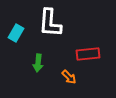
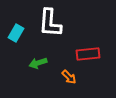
green arrow: rotated 66 degrees clockwise
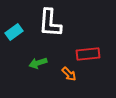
cyan rectangle: moved 2 px left, 1 px up; rotated 24 degrees clockwise
orange arrow: moved 3 px up
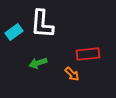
white L-shape: moved 8 px left, 1 px down
orange arrow: moved 3 px right
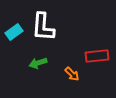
white L-shape: moved 1 px right, 3 px down
red rectangle: moved 9 px right, 2 px down
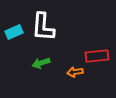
cyan rectangle: rotated 12 degrees clockwise
green arrow: moved 3 px right
orange arrow: moved 3 px right, 2 px up; rotated 126 degrees clockwise
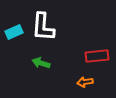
green arrow: rotated 36 degrees clockwise
orange arrow: moved 10 px right, 10 px down
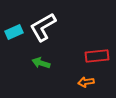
white L-shape: rotated 56 degrees clockwise
orange arrow: moved 1 px right
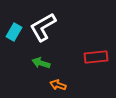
cyan rectangle: rotated 36 degrees counterclockwise
red rectangle: moved 1 px left, 1 px down
orange arrow: moved 28 px left, 3 px down; rotated 28 degrees clockwise
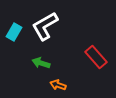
white L-shape: moved 2 px right, 1 px up
red rectangle: rotated 55 degrees clockwise
